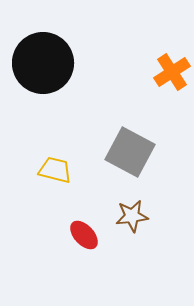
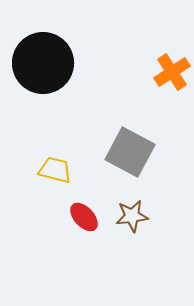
red ellipse: moved 18 px up
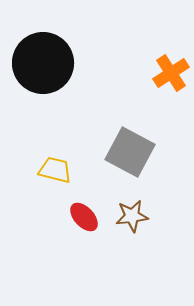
orange cross: moved 1 px left, 1 px down
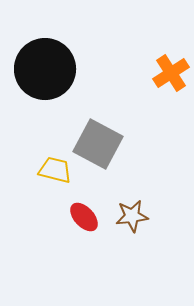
black circle: moved 2 px right, 6 px down
gray square: moved 32 px left, 8 px up
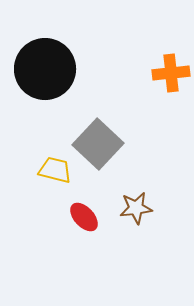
orange cross: rotated 27 degrees clockwise
gray square: rotated 15 degrees clockwise
brown star: moved 4 px right, 8 px up
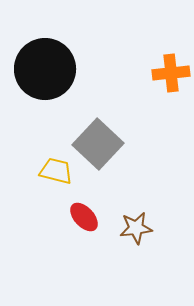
yellow trapezoid: moved 1 px right, 1 px down
brown star: moved 20 px down
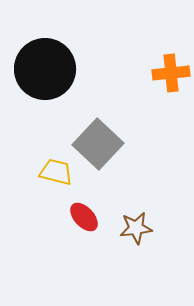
yellow trapezoid: moved 1 px down
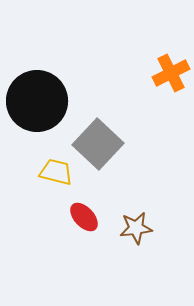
black circle: moved 8 px left, 32 px down
orange cross: rotated 21 degrees counterclockwise
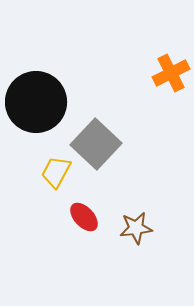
black circle: moved 1 px left, 1 px down
gray square: moved 2 px left
yellow trapezoid: rotated 76 degrees counterclockwise
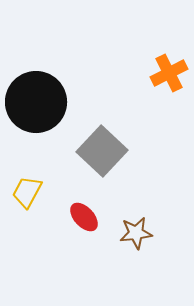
orange cross: moved 2 px left
gray square: moved 6 px right, 7 px down
yellow trapezoid: moved 29 px left, 20 px down
brown star: moved 5 px down
